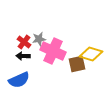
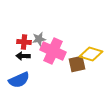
red cross: rotated 32 degrees counterclockwise
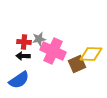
yellow diamond: rotated 15 degrees counterclockwise
brown square: rotated 12 degrees counterclockwise
blue semicircle: rotated 10 degrees counterclockwise
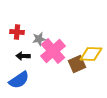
red cross: moved 7 px left, 10 px up
pink cross: rotated 25 degrees clockwise
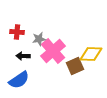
brown square: moved 2 px left, 2 px down
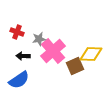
red cross: rotated 16 degrees clockwise
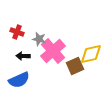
gray star: rotated 24 degrees clockwise
yellow diamond: rotated 15 degrees counterclockwise
blue semicircle: rotated 10 degrees clockwise
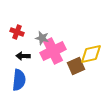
gray star: moved 3 px right, 1 px up
pink cross: rotated 15 degrees clockwise
brown square: moved 1 px right
blue semicircle: rotated 60 degrees counterclockwise
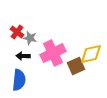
red cross: rotated 16 degrees clockwise
gray star: moved 12 px left
pink cross: moved 2 px down
